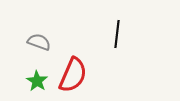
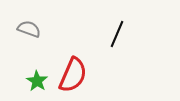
black line: rotated 16 degrees clockwise
gray semicircle: moved 10 px left, 13 px up
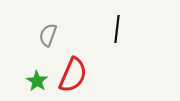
gray semicircle: moved 19 px right, 6 px down; rotated 90 degrees counterclockwise
black line: moved 5 px up; rotated 16 degrees counterclockwise
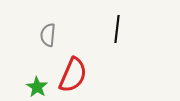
gray semicircle: rotated 15 degrees counterclockwise
green star: moved 6 px down
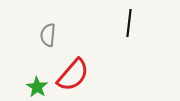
black line: moved 12 px right, 6 px up
red semicircle: rotated 18 degrees clockwise
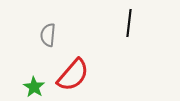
green star: moved 3 px left
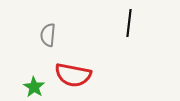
red semicircle: rotated 60 degrees clockwise
